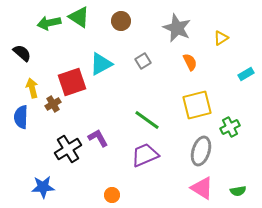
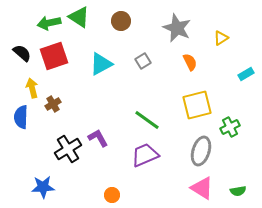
red square: moved 18 px left, 26 px up
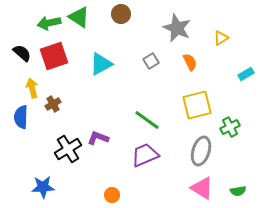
brown circle: moved 7 px up
gray square: moved 8 px right
purple L-shape: rotated 40 degrees counterclockwise
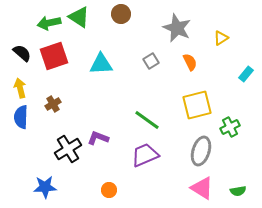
cyan triangle: rotated 25 degrees clockwise
cyan rectangle: rotated 21 degrees counterclockwise
yellow arrow: moved 12 px left
blue star: moved 2 px right
orange circle: moved 3 px left, 5 px up
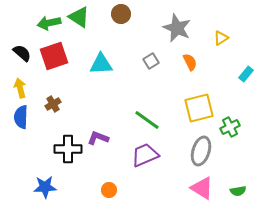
yellow square: moved 2 px right, 3 px down
black cross: rotated 32 degrees clockwise
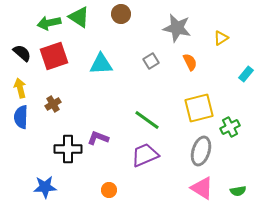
gray star: rotated 12 degrees counterclockwise
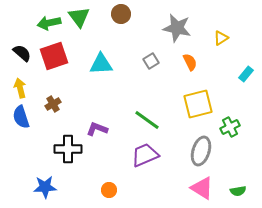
green triangle: rotated 20 degrees clockwise
yellow square: moved 1 px left, 4 px up
blue semicircle: rotated 20 degrees counterclockwise
purple L-shape: moved 1 px left, 9 px up
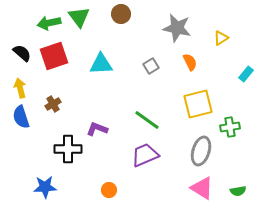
gray square: moved 5 px down
green cross: rotated 18 degrees clockwise
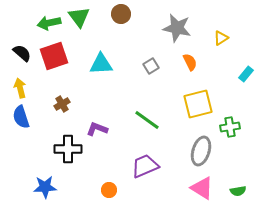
brown cross: moved 9 px right
purple trapezoid: moved 11 px down
